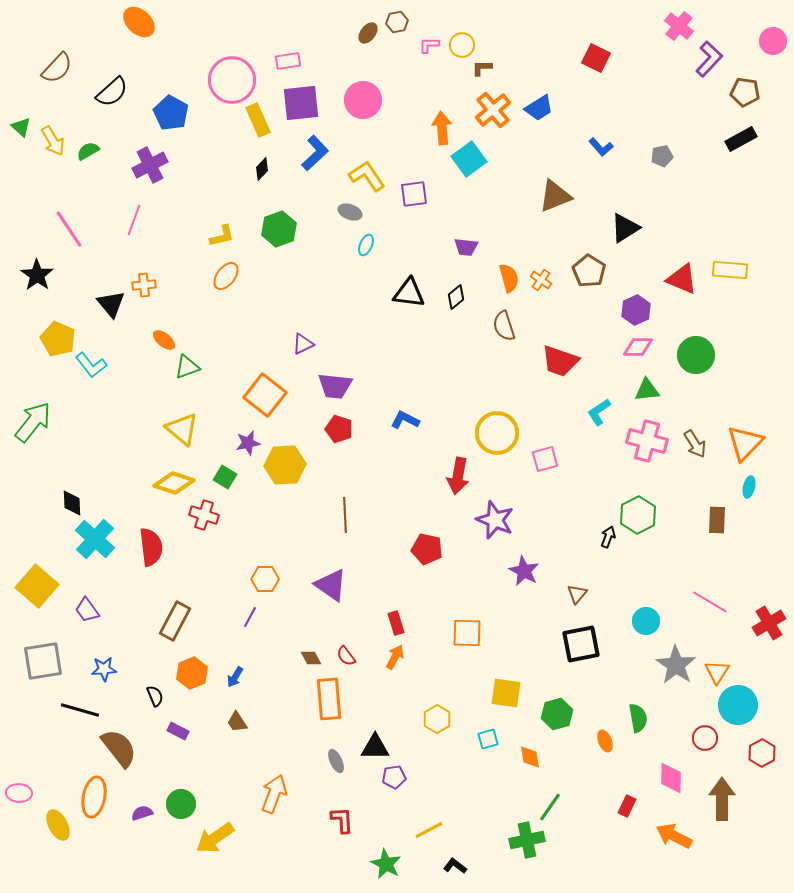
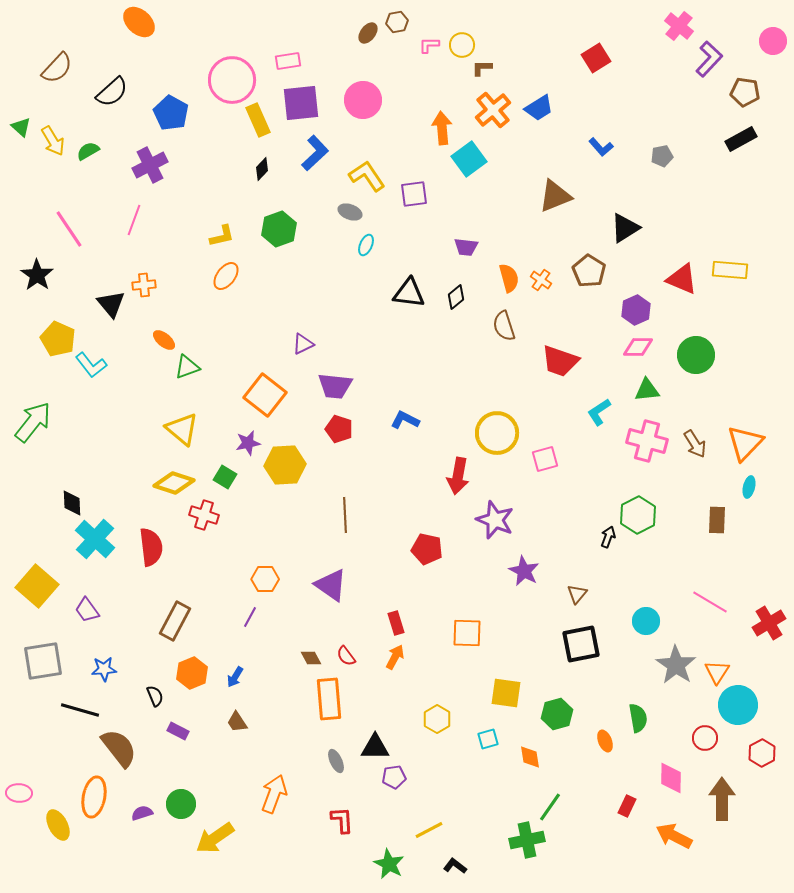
red square at (596, 58): rotated 32 degrees clockwise
green star at (386, 864): moved 3 px right
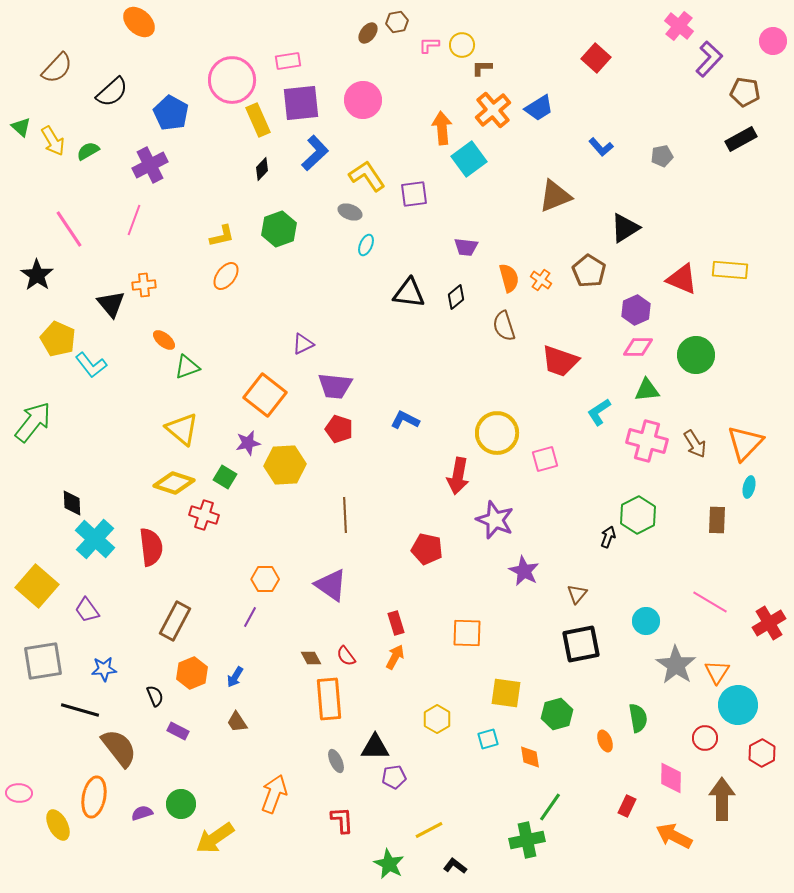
red square at (596, 58): rotated 16 degrees counterclockwise
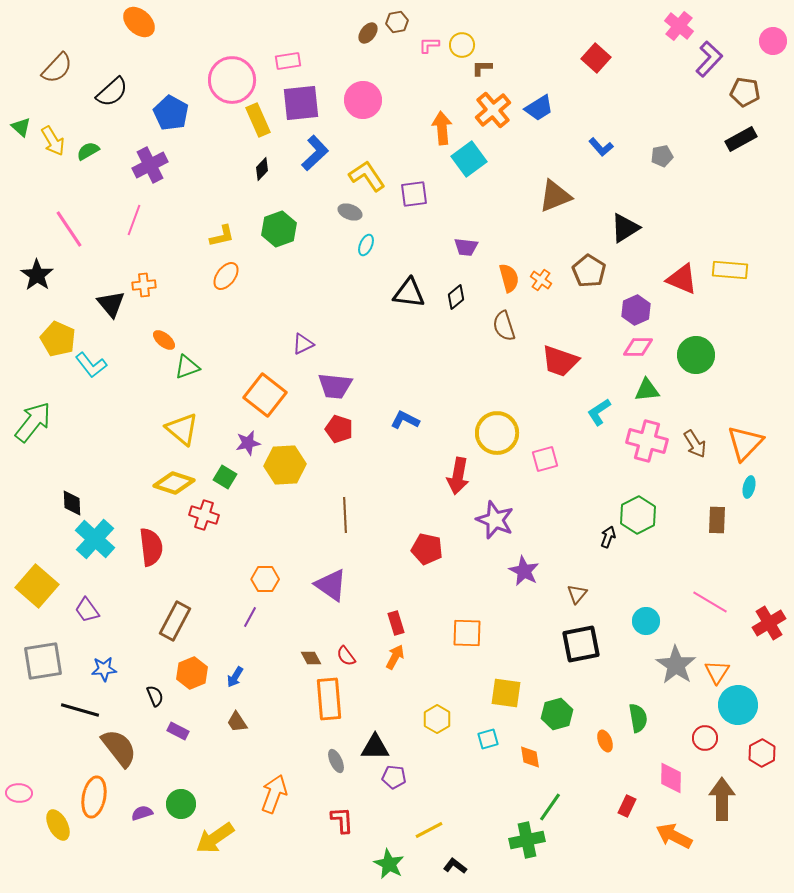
purple pentagon at (394, 777): rotated 15 degrees clockwise
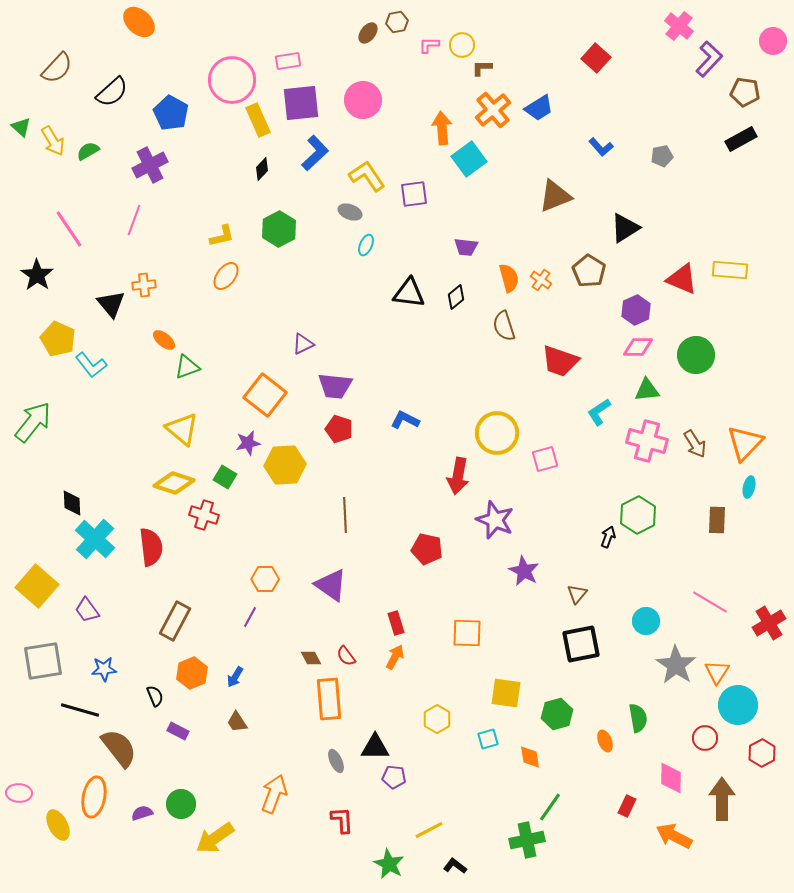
green hexagon at (279, 229): rotated 8 degrees counterclockwise
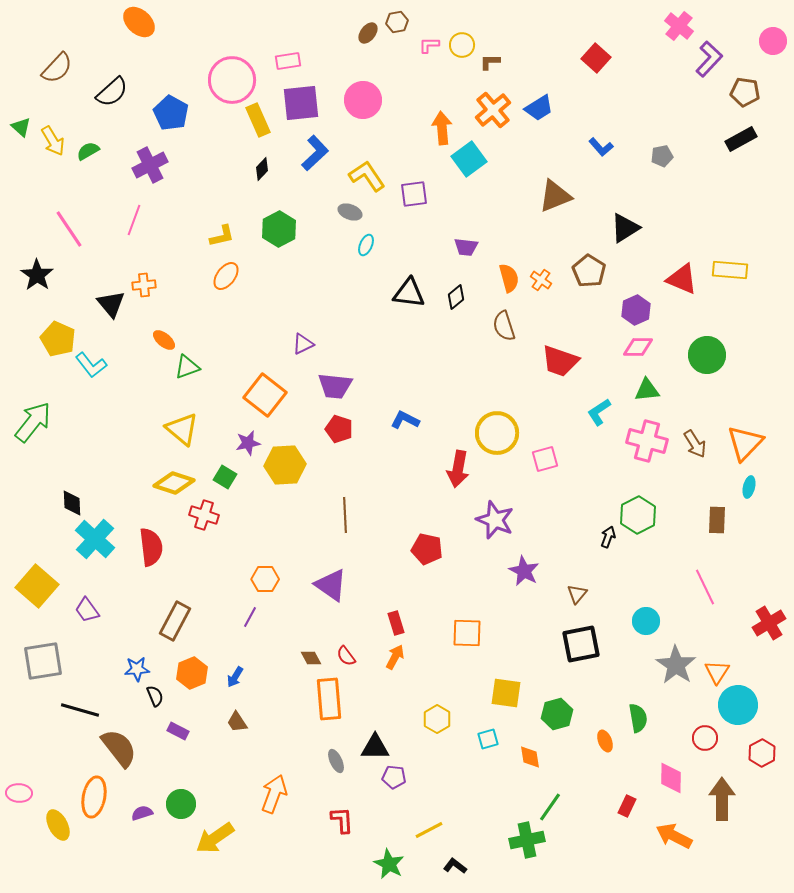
brown L-shape at (482, 68): moved 8 px right, 6 px up
green circle at (696, 355): moved 11 px right
red arrow at (458, 476): moved 7 px up
pink line at (710, 602): moved 5 px left, 15 px up; rotated 33 degrees clockwise
blue star at (104, 669): moved 33 px right
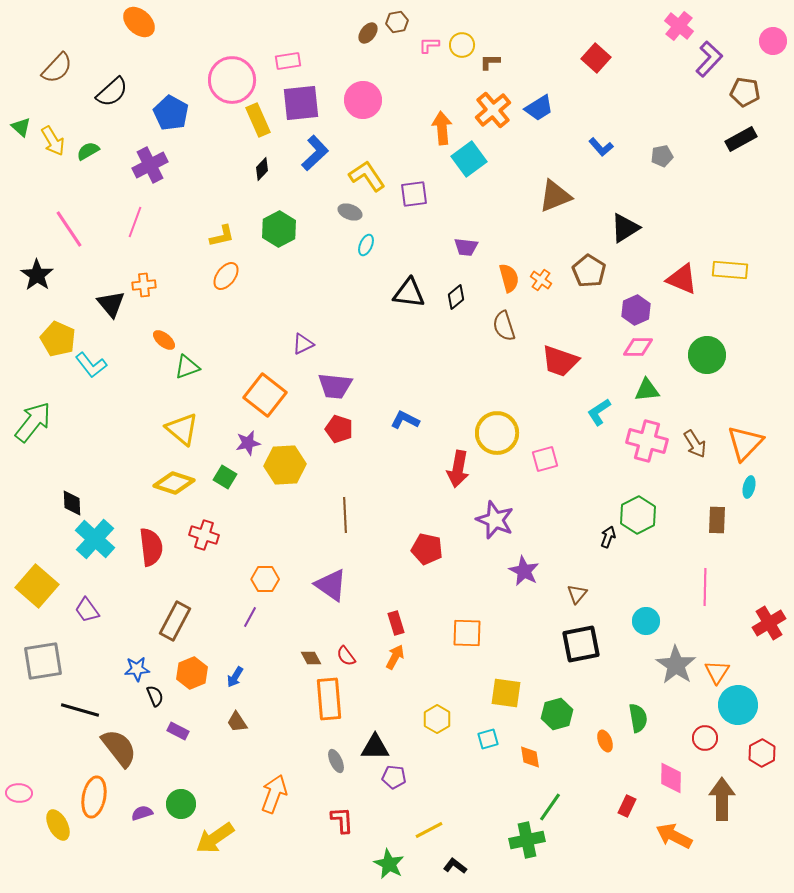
pink line at (134, 220): moved 1 px right, 2 px down
red cross at (204, 515): moved 20 px down
pink line at (705, 587): rotated 27 degrees clockwise
